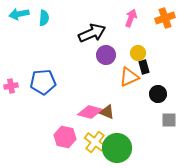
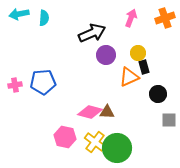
pink cross: moved 4 px right, 1 px up
brown triangle: rotated 21 degrees counterclockwise
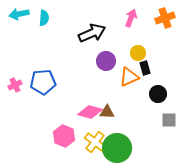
purple circle: moved 6 px down
black rectangle: moved 1 px right, 1 px down
pink cross: rotated 16 degrees counterclockwise
pink hexagon: moved 1 px left, 1 px up; rotated 10 degrees clockwise
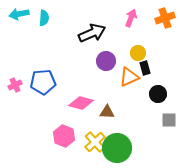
pink diamond: moved 9 px left, 9 px up
yellow cross: rotated 10 degrees clockwise
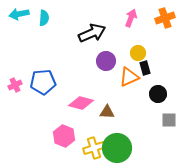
yellow cross: moved 1 px left, 6 px down; rotated 25 degrees clockwise
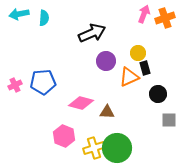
pink arrow: moved 13 px right, 4 px up
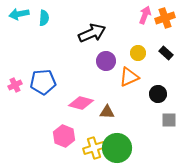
pink arrow: moved 1 px right, 1 px down
black rectangle: moved 21 px right, 15 px up; rotated 32 degrees counterclockwise
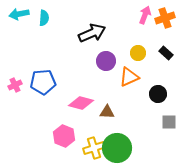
gray square: moved 2 px down
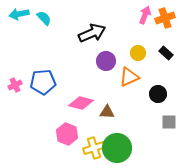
cyan semicircle: rotated 49 degrees counterclockwise
pink hexagon: moved 3 px right, 2 px up
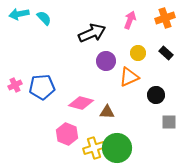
pink arrow: moved 15 px left, 5 px down
blue pentagon: moved 1 px left, 5 px down
black circle: moved 2 px left, 1 px down
